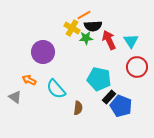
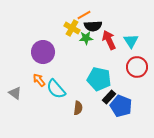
orange arrow: moved 10 px right; rotated 24 degrees clockwise
gray triangle: moved 4 px up
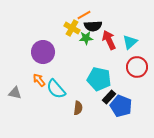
cyan triangle: moved 1 px left, 1 px down; rotated 21 degrees clockwise
gray triangle: rotated 24 degrees counterclockwise
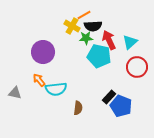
yellow cross: moved 2 px up
cyan pentagon: moved 23 px up
cyan semicircle: rotated 55 degrees counterclockwise
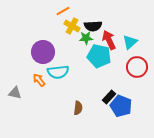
orange line: moved 21 px left, 4 px up
cyan semicircle: moved 2 px right, 17 px up
